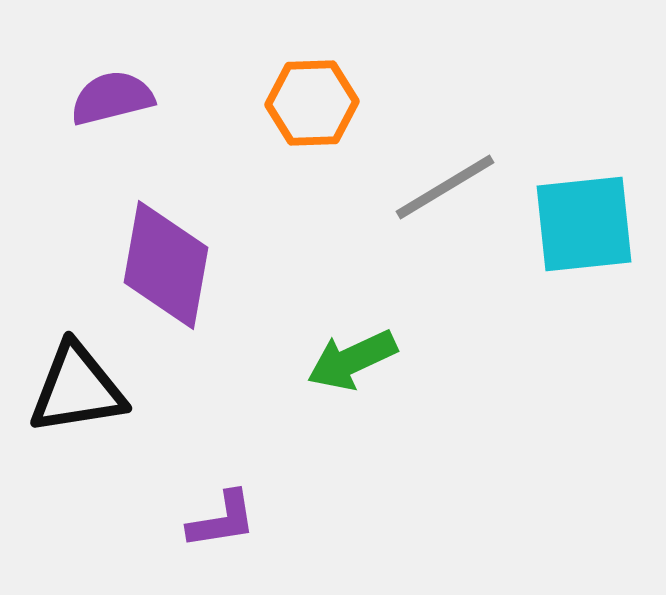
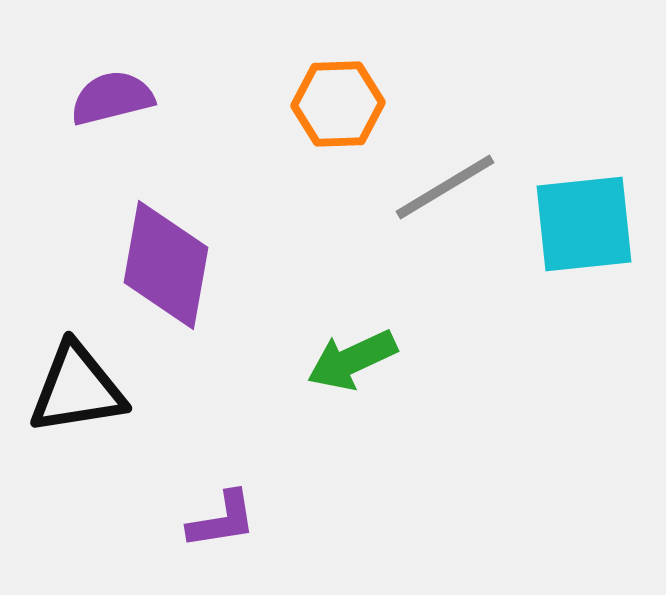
orange hexagon: moved 26 px right, 1 px down
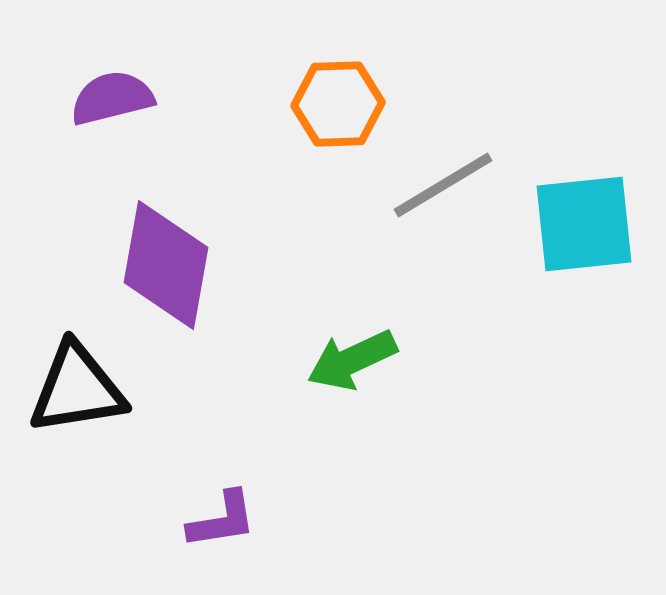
gray line: moved 2 px left, 2 px up
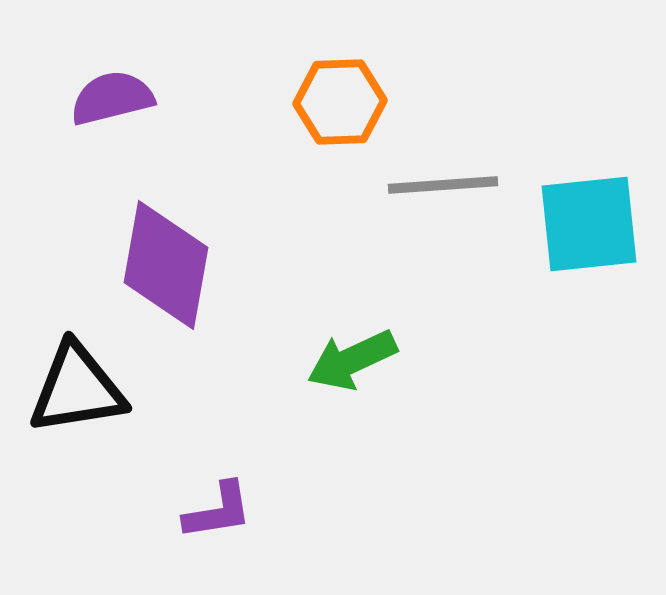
orange hexagon: moved 2 px right, 2 px up
gray line: rotated 27 degrees clockwise
cyan square: moved 5 px right
purple L-shape: moved 4 px left, 9 px up
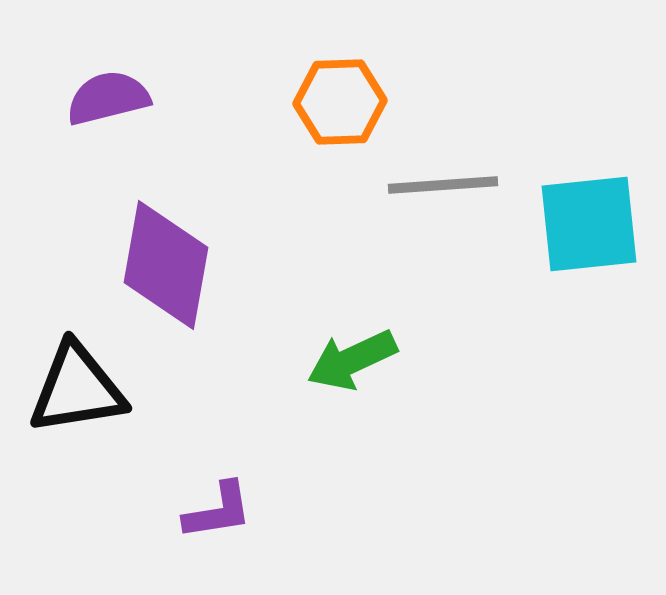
purple semicircle: moved 4 px left
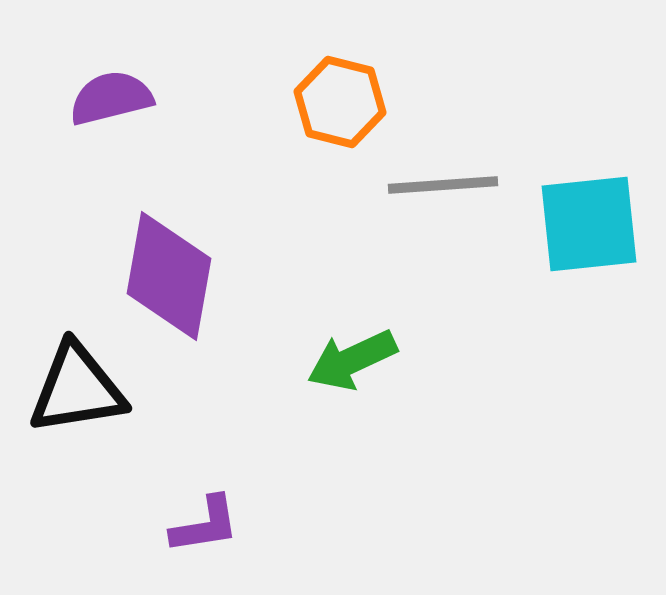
purple semicircle: moved 3 px right
orange hexagon: rotated 16 degrees clockwise
purple diamond: moved 3 px right, 11 px down
purple L-shape: moved 13 px left, 14 px down
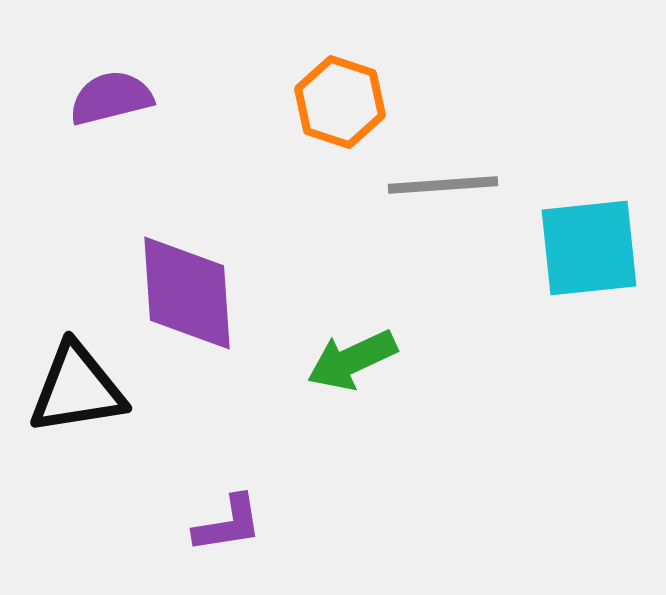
orange hexagon: rotated 4 degrees clockwise
cyan square: moved 24 px down
purple diamond: moved 18 px right, 17 px down; rotated 14 degrees counterclockwise
purple L-shape: moved 23 px right, 1 px up
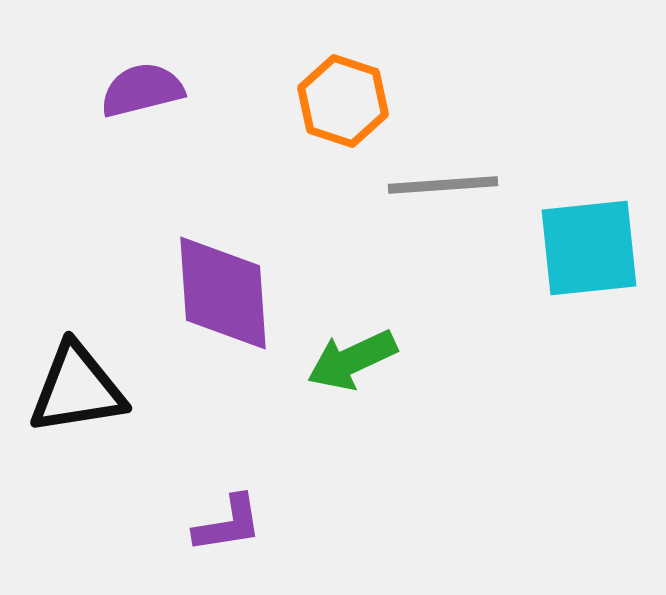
purple semicircle: moved 31 px right, 8 px up
orange hexagon: moved 3 px right, 1 px up
purple diamond: moved 36 px right
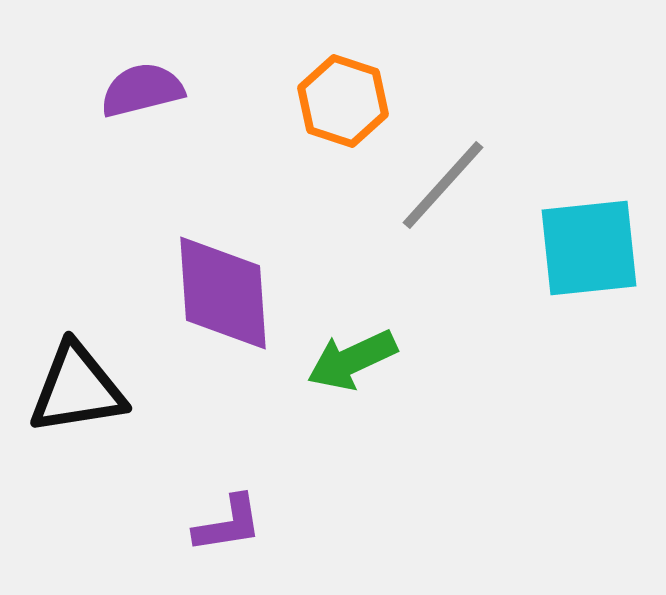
gray line: rotated 44 degrees counterclockwise
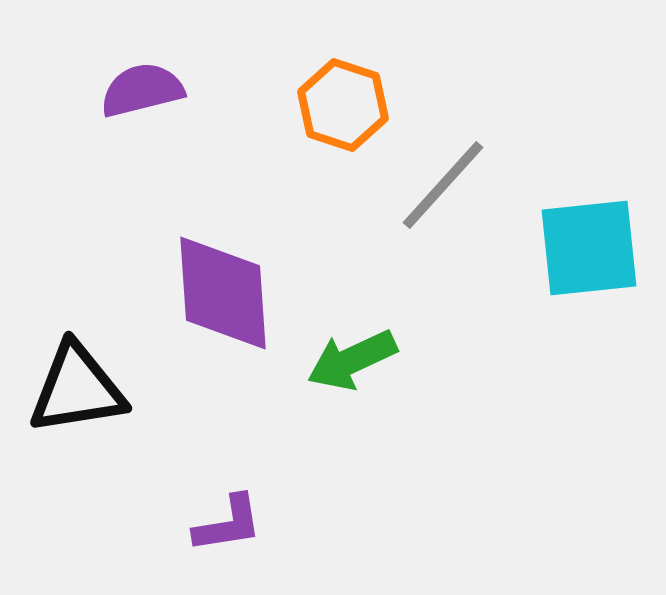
orange hexagon: moved 4 px down
